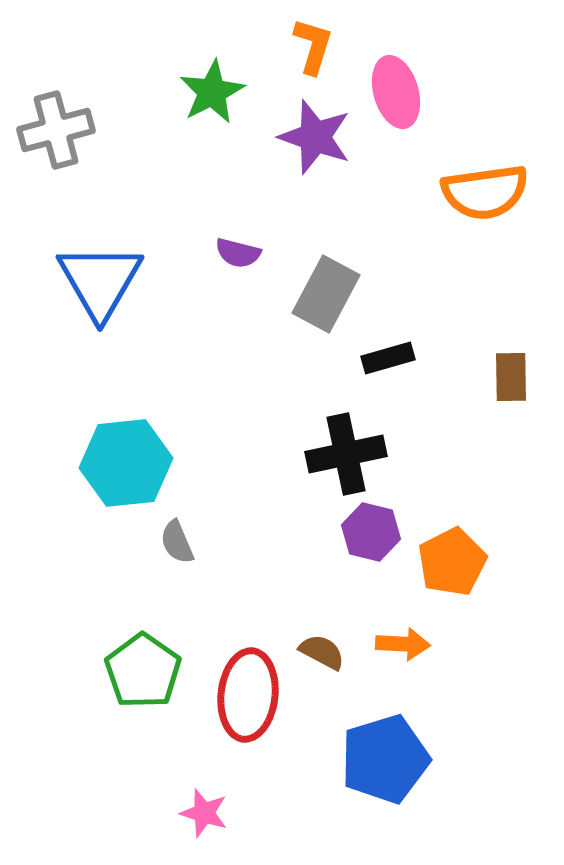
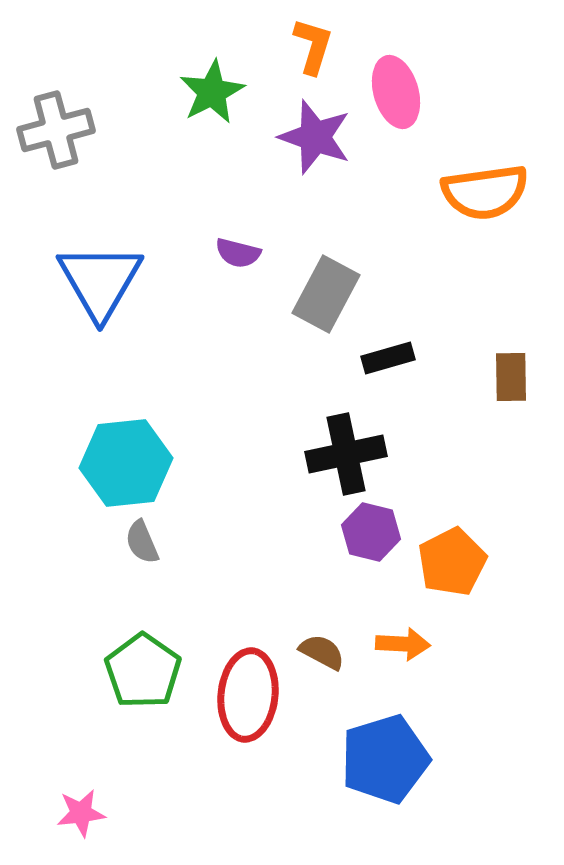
gray semicircle: moved 35 px left
pink star: moved 123 px left; rotated 24 degrees counterclockwise
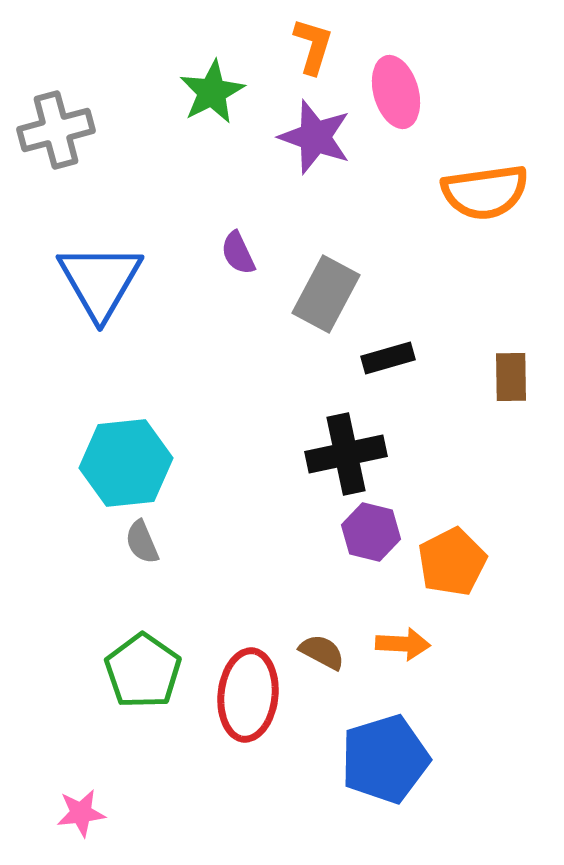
purple semicircle: rotated 51 degrees clockwise
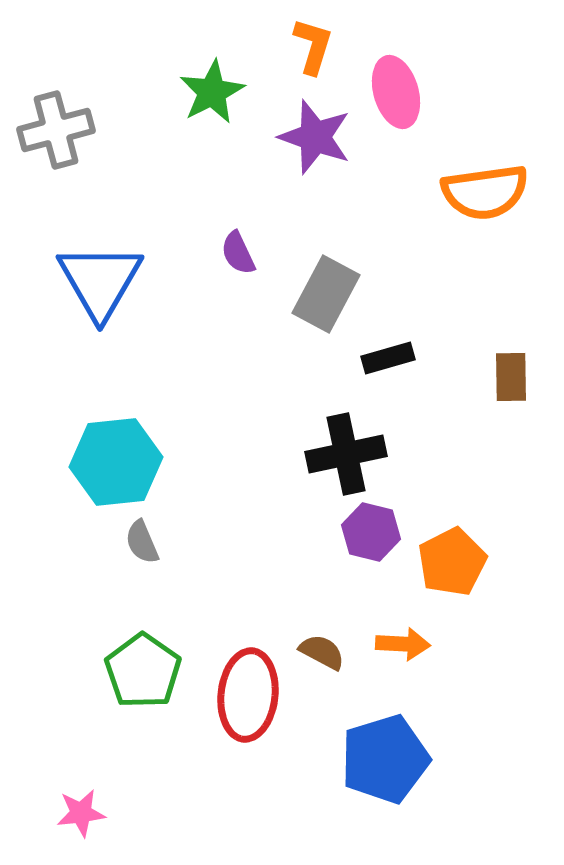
cyan hexagon: moved 10 px left, 1 px up
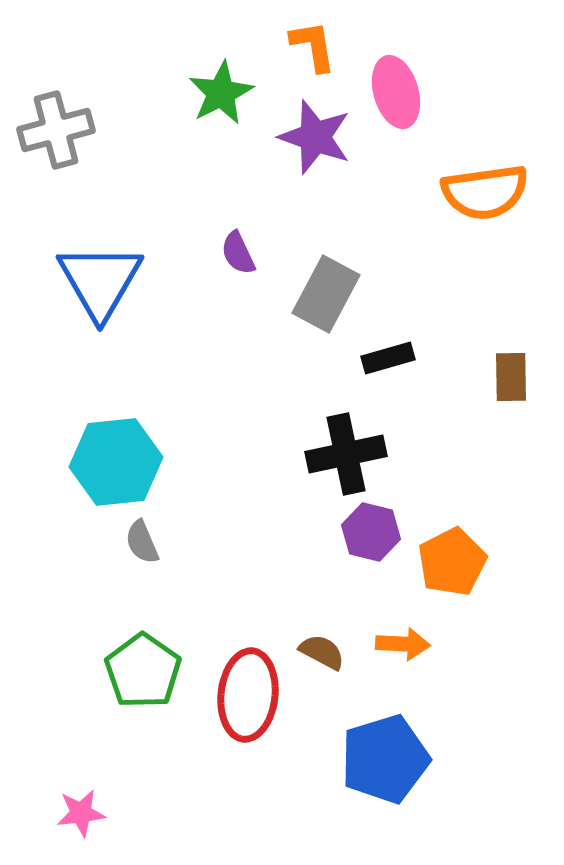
orange L-shape: rotated 26 degrees counterclockwise
green star: moved 9 px right, 1 px down
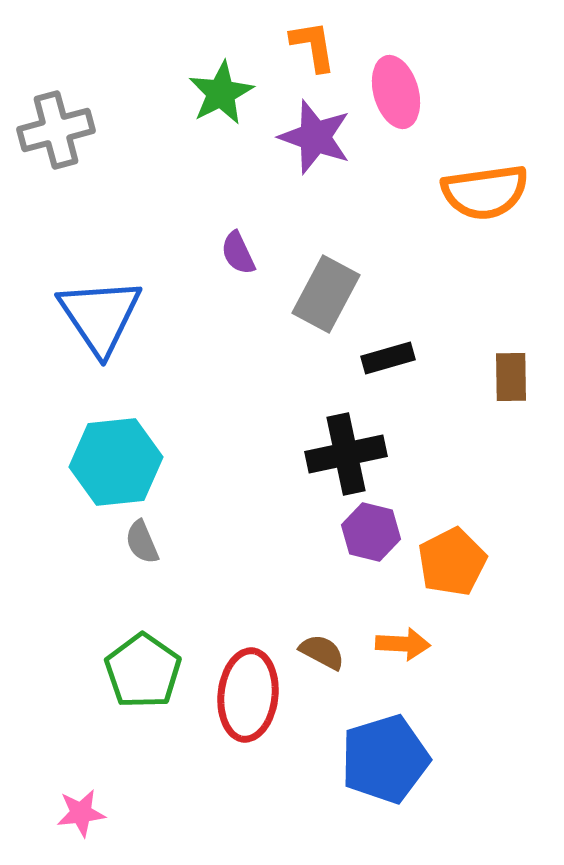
blue triangle: moved 35 px down; rotated 4 degrees counterclockwise
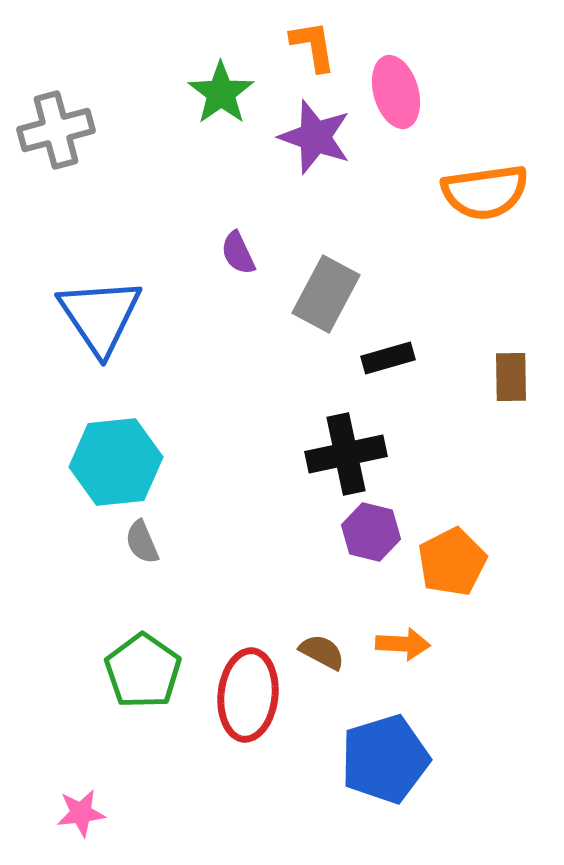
green star: rotated 8 degrees counterclockwise
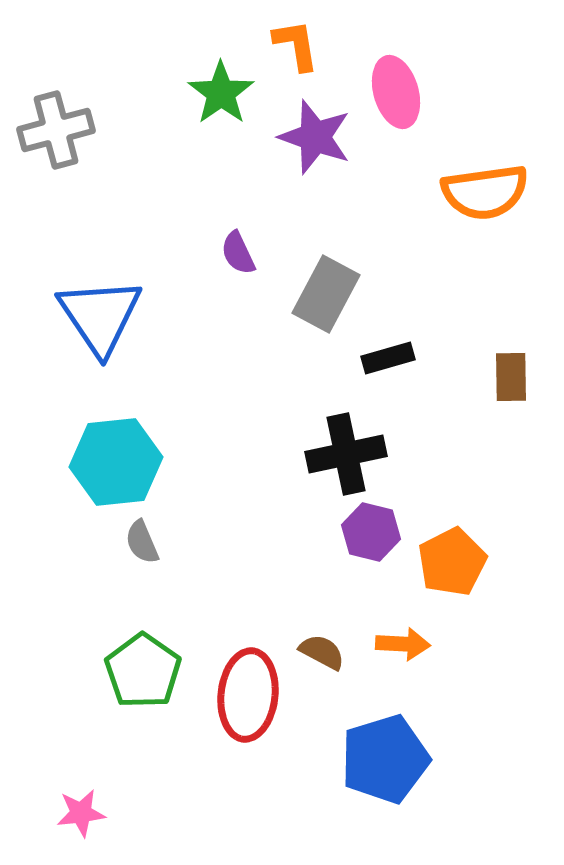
orange L-shape: moved 17 px left, 1 px up
